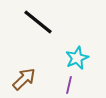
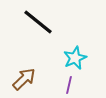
cyan star: moved 2 px left
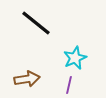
black line: moved 2 px left, 1 px down
brown arrow: moved 3 px right; rotated 35 degrees clockwise
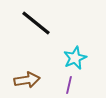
brown arrow: moved 1 px down
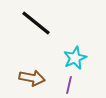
brown arrow: moved 5 px right, 2 px up; rotated 20 degrees clockwise
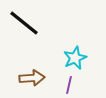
black line: moved 12 px left
brown arrow: rotated 15 degrees counterclockwise
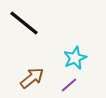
brown arrow: rotated 35 degrees counterclockwise
purple line: rotated 36 degrees clockwise
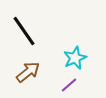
black line: moved 8 px down; rotated 16 degrees clockwise
brown arrow: moved 4 px left, 6 px up
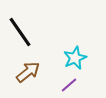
black line: moved 4 px left, 1 px down
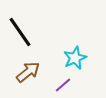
purple line: moved 6 px left
